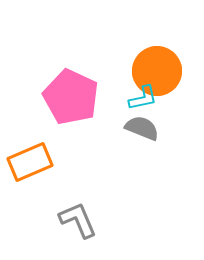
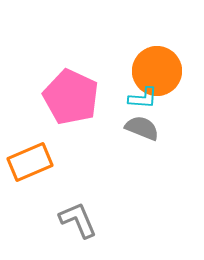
cyan L-shape: rotated 16 degrees clockwise
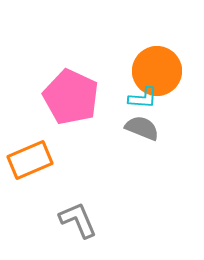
orange rectangle: moved 2 px up
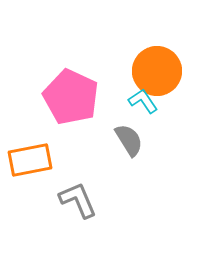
cyan L-shape: moved 3 px down; rotated 128 degrees counterclockwise
gray semicircle: moved 13 px left, 12 px down; rotated 36 degrees clockwise
orange rectangle: rotated 12 degrees clockwise
gray L-shape: moved 20 px up
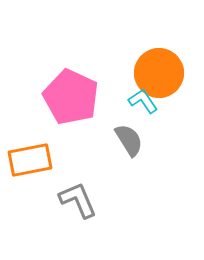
orange circle: moved 2 px right, 2 px down
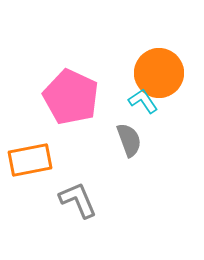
gray semicircle: rotated 12 degrees clockwise
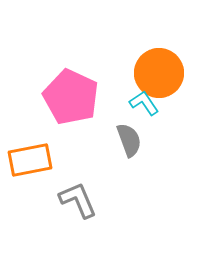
cyan L-shape: moved 1 px right, 2 px down
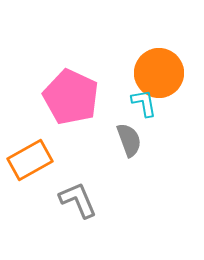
cyan L-shape: rotated 24 degrees clockwise
orange rectangle: rotated 18 degrees counterclockwise
